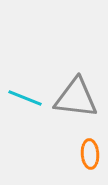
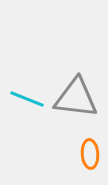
cyan line: moved 2 px right, 1 px down
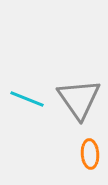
gray triangle: moved 3 px right, 1 px down; rotated 48 degrees clockwise
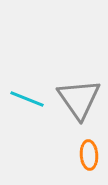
orange ellipse: moved 1 px left, 1 px down
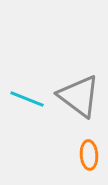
gray triangle: moved 3 px up; rotated 18 degrees counterclockwise
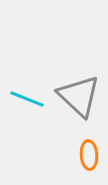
gray triangle: rotated 6 degrees clockwise
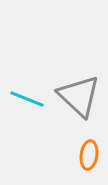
orange ellipse: rotated 12 degrees clockwise
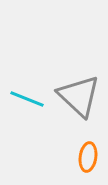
orange ellipse: moved 1 px left, 2 px down
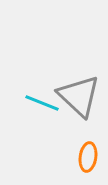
cyan line: moved 15 px right, 4 px down
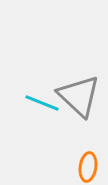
orange ellipse: moved 10 px down
